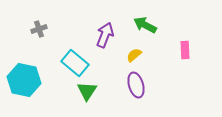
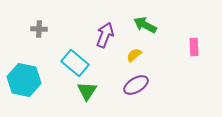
gray cross: rotated 21 degrees clockwise
pink rectangle: moved 9 px right, 3 px up
purple ellipse: rotated 75 degrees clockwise
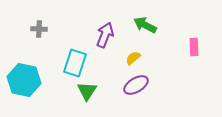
yellow semicircle: moved 1 px left, 3 px down
cyan rectangle: rotated 68 degrees clockwise
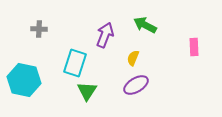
yellow semicircle: rotated 28 degrees counterclockwise
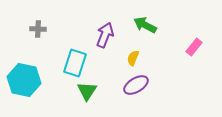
gray cross: moved 1 px left
pink rectangle: rotated 42 degrees clockwise
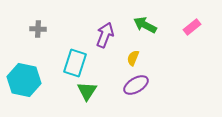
pink rectangle: moved 2 px left, 20 px up; rotated 12 degrees clockwise
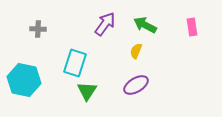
pink rectangle: rotated 60 degrees counterclockwise
purple arrow: moved 11 px up; rotated 15 degrees clockwise
yellow semicircle: moved 3 px right, 7 px up
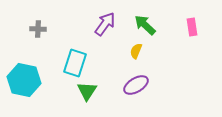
green arrow: rotated 15 degrees clockwise
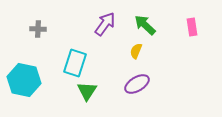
purple ellipse: moved 1 px right, 1 px up
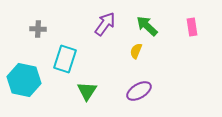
green arrow: moved 2 px right, 1 px down
cyan rectangle: moved 10 px left, 4 px up
purple ellipse: moved 2 px right, 7 px down
